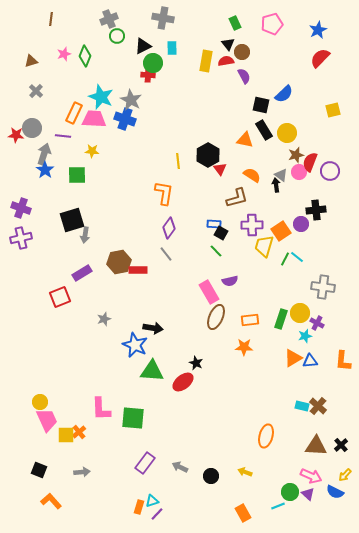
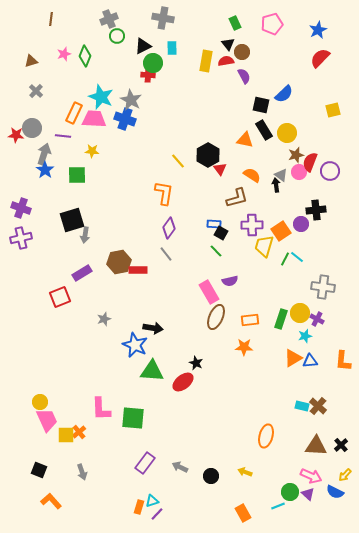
yellow line at (178, 161): rotated 35 degrees counterclockwise
purple cross at (317, 323): moved 4 px up
gray arrow at (82, 472): rotated 77 degrees clockwise
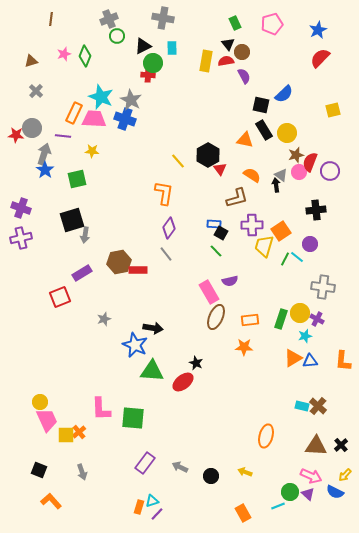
green square at (77, 175): moved 4 px down; rotated 12 degrees counterclockwise
purple circle at (301, 224): moved 9 px right, 20 px down
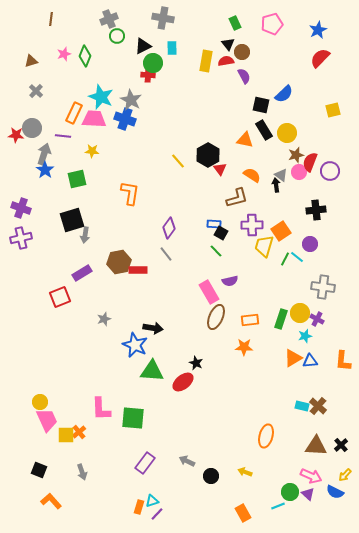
orange L-shape at (164, 193): moved 34 px left
gray arrow at (180, 467): moved 7 px right, 6 px up
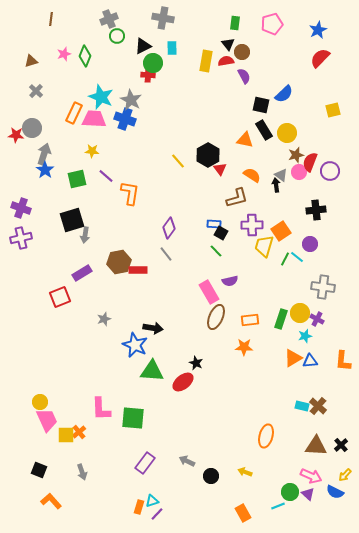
green rectangle at (235, 23): rotated 32 degrees clockwise
purple line at (63, 136): moved 43 px right, 40 px down; rotated 35 degrees clockwise
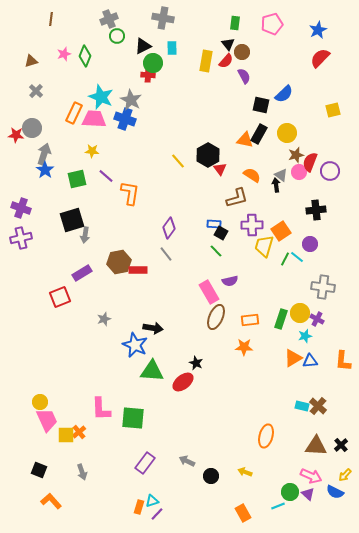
red semicircle at (226, 61): rotated 140 degrees clockwise
black rectangle at (264, 130): moved 5 px left, 4 px down; rotated 60 degrees clockwise
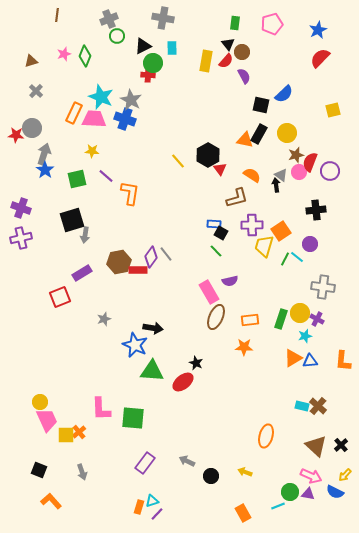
brown line at (51, 19): moved 6 px right, 4 px up
purple diamond at (169, 228): moved 18 px left, 29 px down
brown triangle at (316, 446): rotated 40 degrees clockwise
purple triangle at (308, 494): rotated 32 degrees counterclockwise
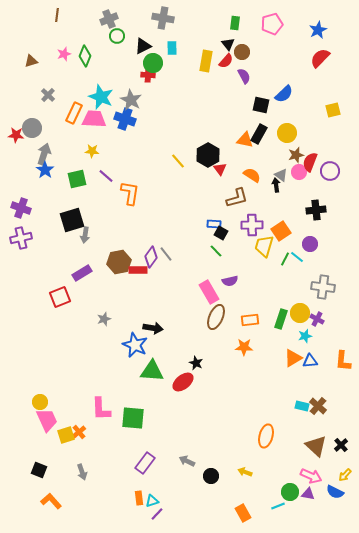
gray cross at (36, 91): moved 12 px right, 4 px down
yellow square at (66, 435): rotated 18 degrees counterclockwise
orange rectangle at (139, 507): moved 9 px up; rotated 24 degrees counterclockwise
